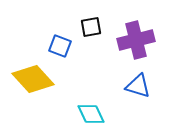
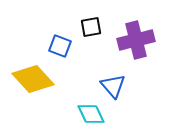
blue triangle: moved 25 px left; rotated 32 degrees clockwise
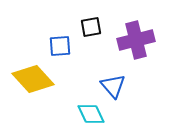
blue square: rotated 25 degrees counterclockwise
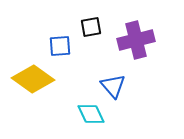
yellow diamond: rotated 12 degrees counterclockwise
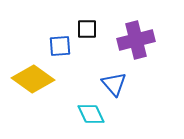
black square: moved 4 px left, 2 px down; rotated 10 degrees clockwise
blue triangle: moved 1 px right, 2 px up
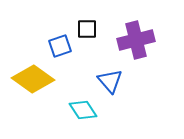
blue square: rotated 15 degrees counterclockwise
blue triangle: moved 4 px left, 3 px up
cyan diamond: moved 8 px left, 4 px up; rotated 8 degrees counterclockwise
